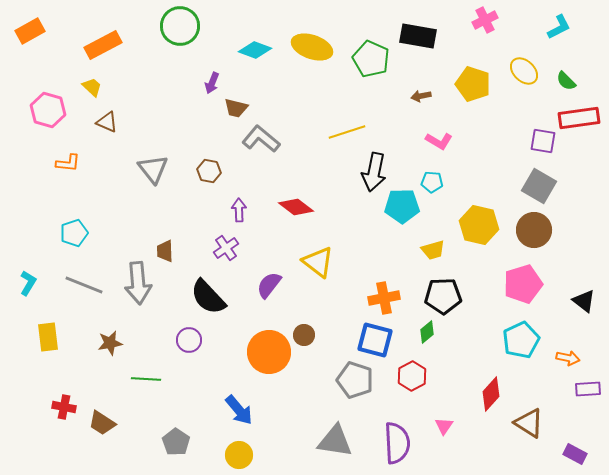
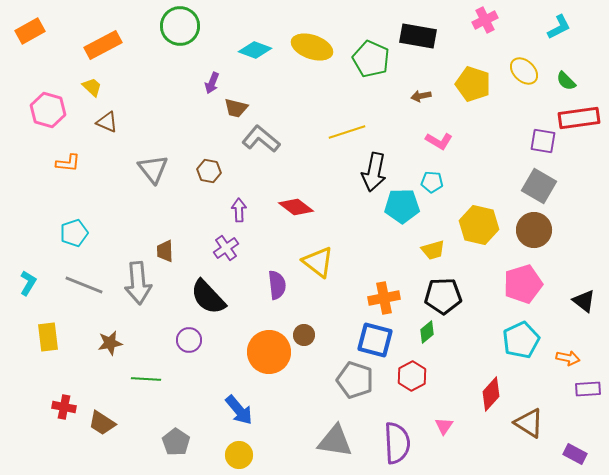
purple semicircle at (269, 285): moved 8 px right; rotated 136 degrees clockwise
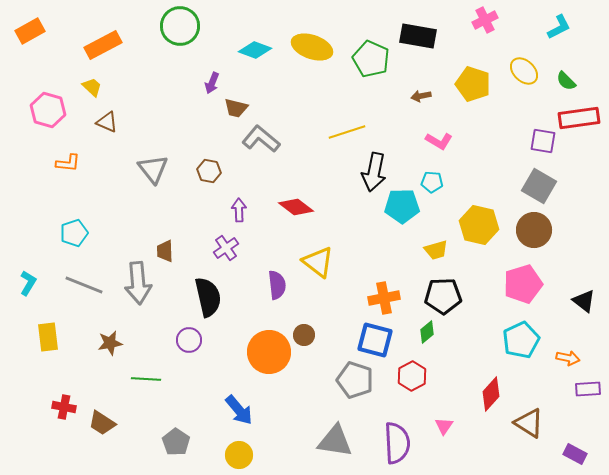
yellow trapezoid at (433, 250): moved 3 px right
black semicircle at (208, 297): rotated 150 degrees counterclockwise
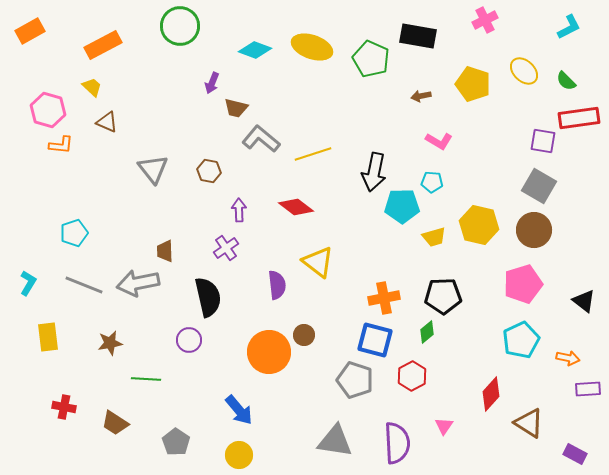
cyan L-shape at (559, 27): moved 10 px right
yellow line at (347, 132): moved 34 px left, 22 px down
orange L-shape at (68, 163): moved 7 px left, 18 px up
yellow trapezoid at (436, 250): moved 2 px left, 13 px up
gray arrow at (138, 283): rotated 84 degrees clockwise
brown trapezoid at (102, 423): moved 13 px right
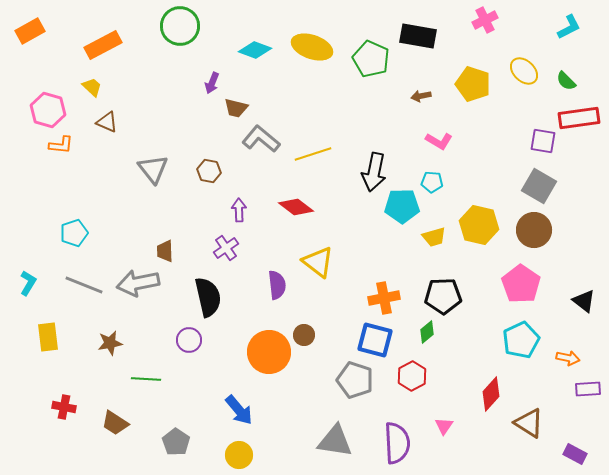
pink pentagon at (523, 284): moved 2 px left; rotated 21 degrees counterclockwise
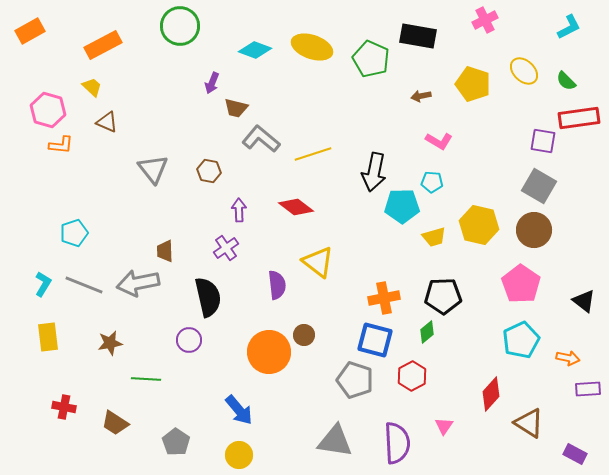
cyan L-shape at (28, 283): moved 15 px right, 1 px down
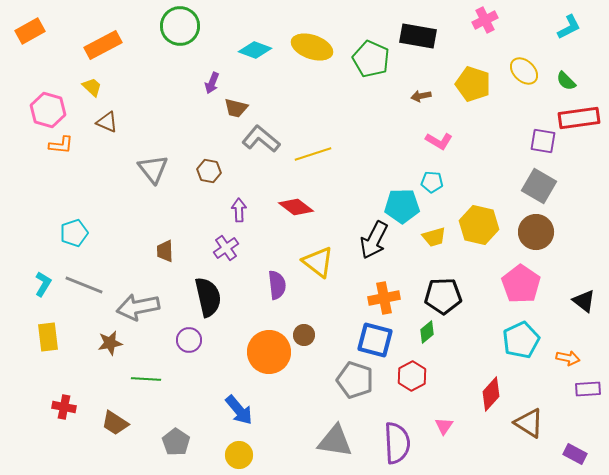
black arrow at (374, 172): moved 68 px down; rotated 15 degrees clockwise
brown circle at (534, 230): moved 2 px right, 2 px down
gray arrow at (138, 283): moved 24 px down
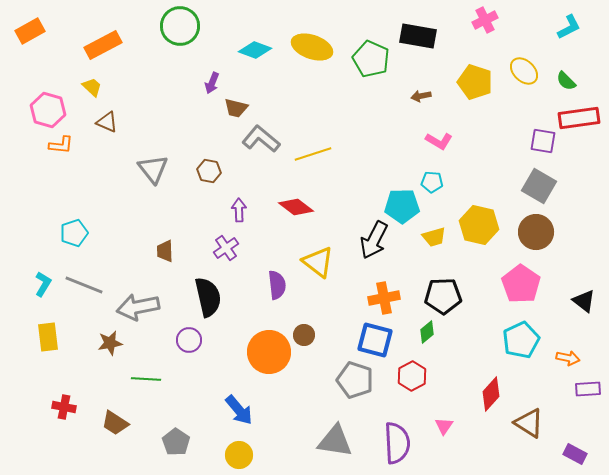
yellow pentagon at (473, 84): moved 2 px right, 2 px up
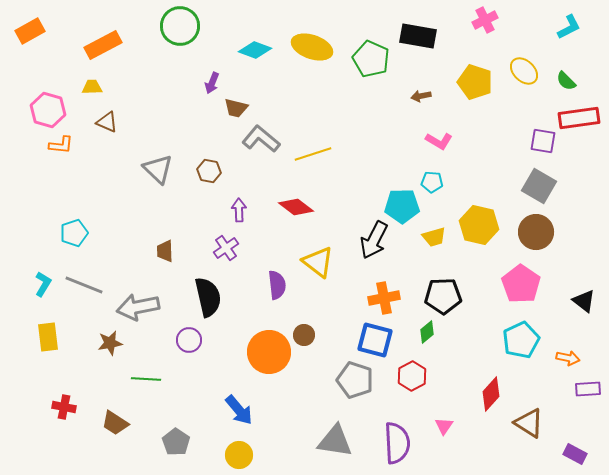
yellow trapezoid at (92, 87): rotated 45 degrees counterclockwise
gray triangle at (153, 169): moved 5 px right; rotated 8 degrees counterclockwise
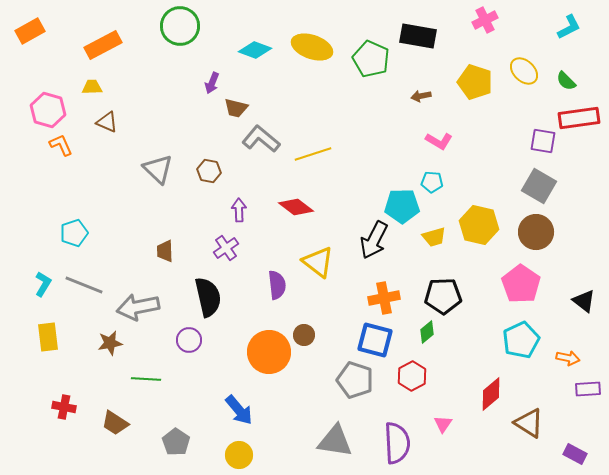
orange L-shape at (61, 145): rotated 120 degrees counterclockwise
red diamond at (491, 394): rotated 8 degrees clockwise
pink triangle at (444, 426): moved 1 px left, 2 px up
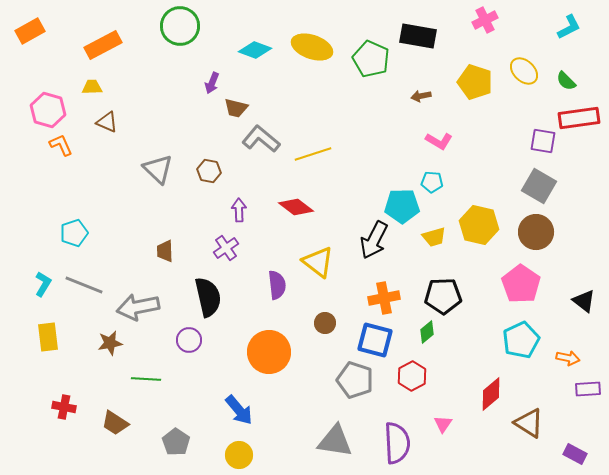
brown circle at (304, 335): moved 21 px right, 12 px up
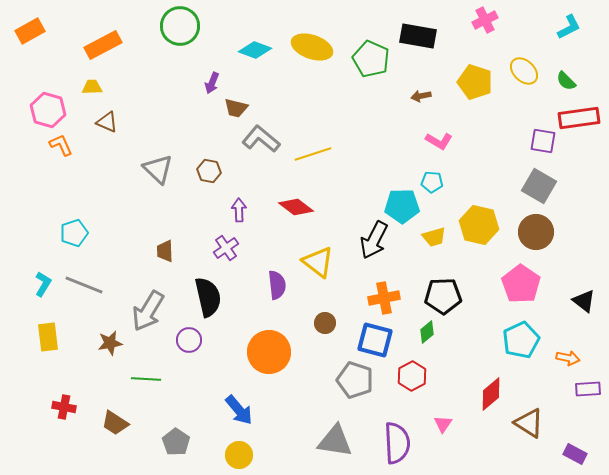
gray arrow at (138, 307): moved 10 px right, 4 px down; rotated 48 degrees counterclockwise
